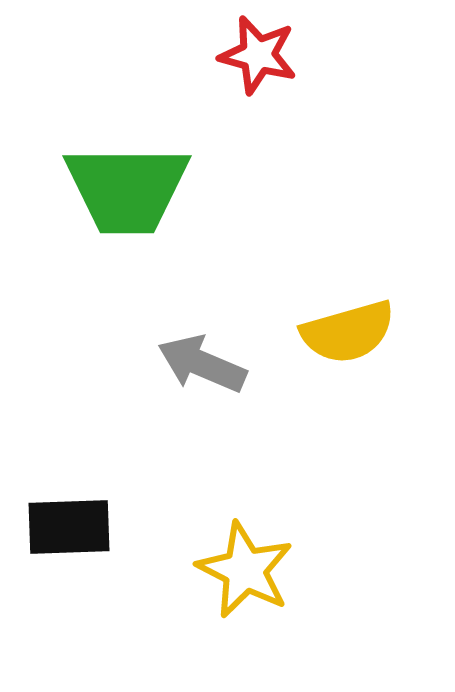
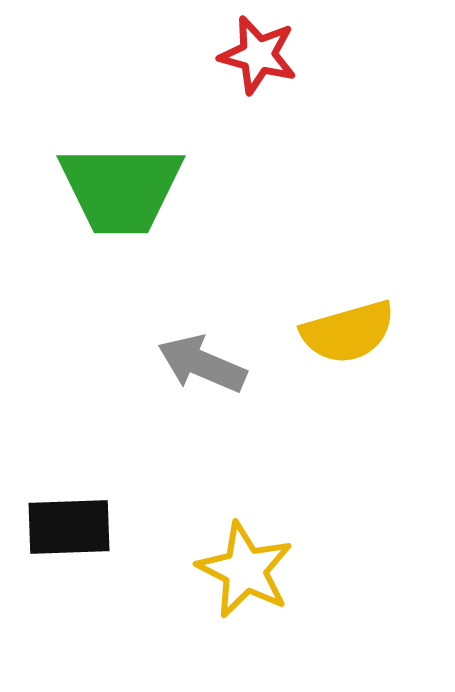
green trapezoid: moved 6 px left
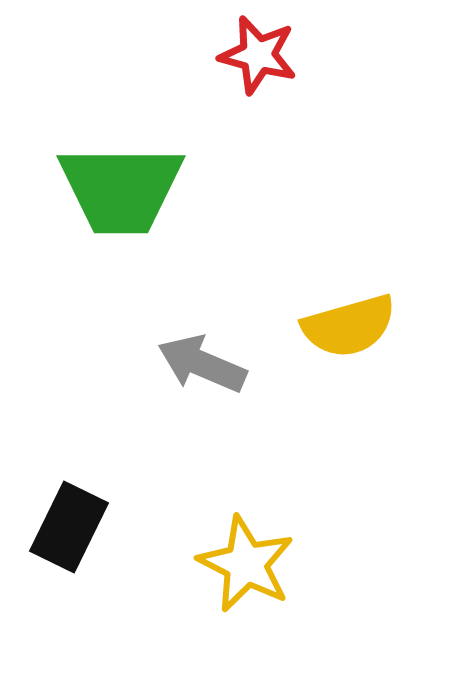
yellow semicircle: moved 1 px right, 6 px up
black rectangle: rotated 62 degrees counterclockwise
yellow star: moved 1 px right, 6 px up
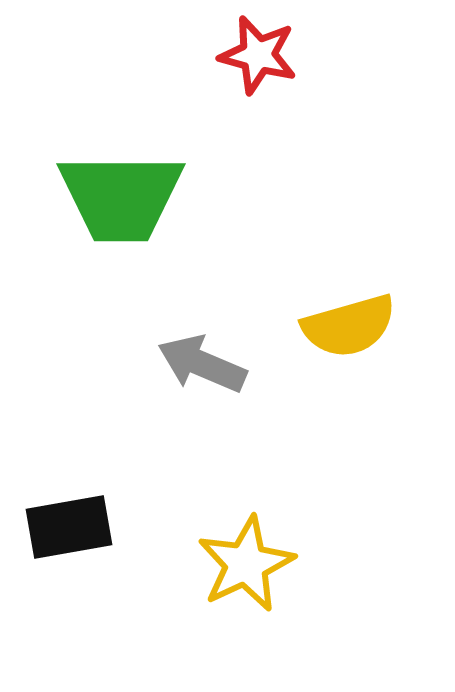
green trapezoid: moved 8 px down
black rectangle: rotated 54 degrees clockwise
yellow star: rotated 20 degrees clockwise
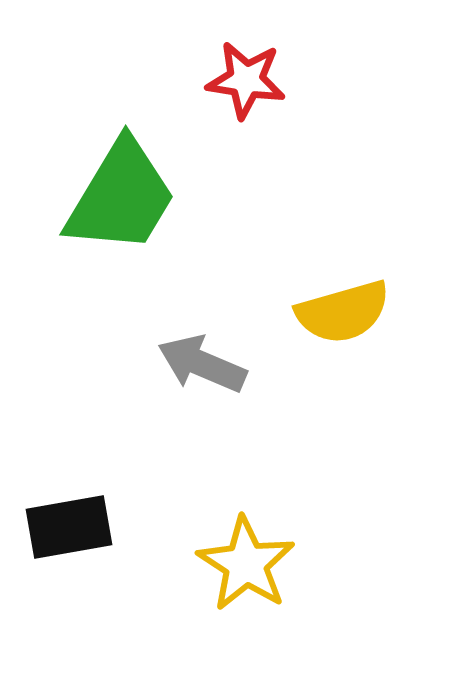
red star: moved 12 px left, 25 px down; rotated 6 degrees counterclockwise
green trapezoid: rotated 59 degrees counterclockwise
yellow semicircle: moved 6 px left, 14 px up
yellow star: rotated 14 degrees counterclockwise
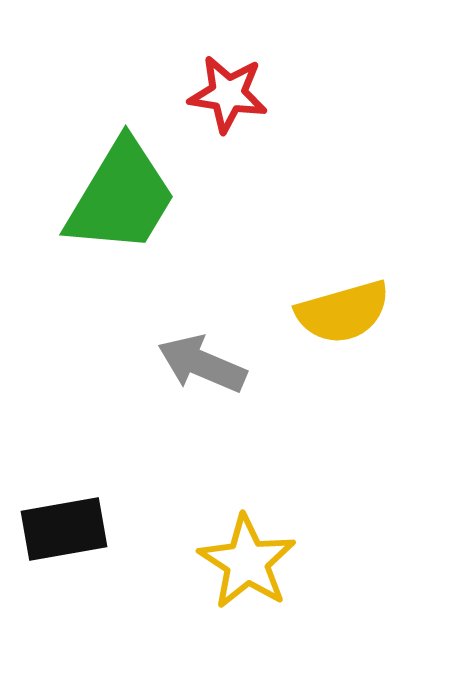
red star: moved 18 px left, 14 px down
black rectangle: moved 5 px left, 2 px down
yellow star: moved 1 px right, 2 px up
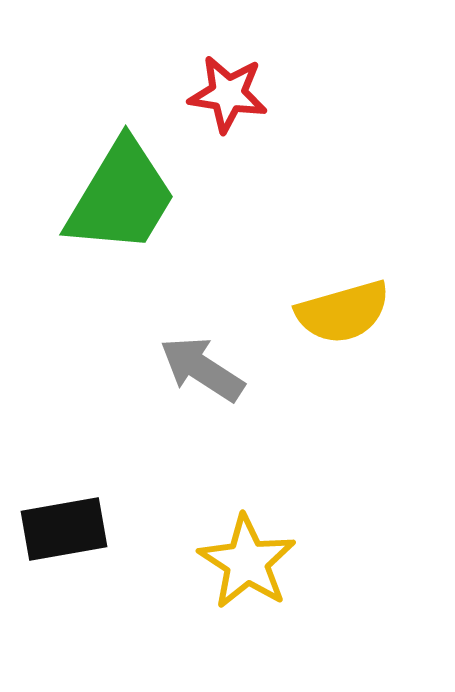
gray arrow: moved 5 px down; rotated 10 degrees clockwise
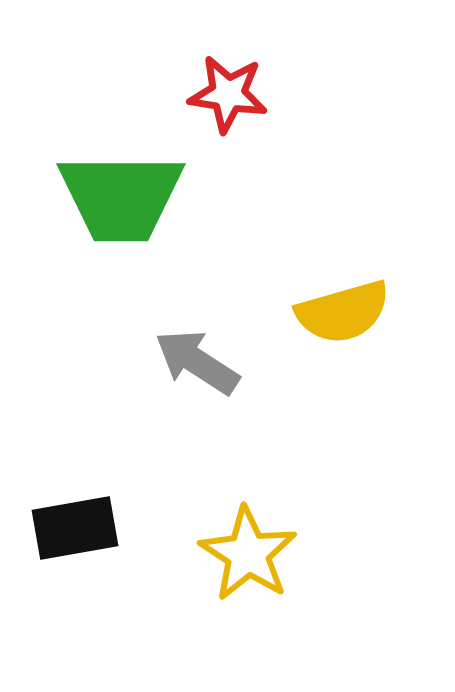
green trapezoid: rotated 59 degrees clockwise
gray arrow: moved 5 px left, 7 px up
black rectangle: moved 11 px right, 1 px up
yellow star: moved 1 px right, 8 px up
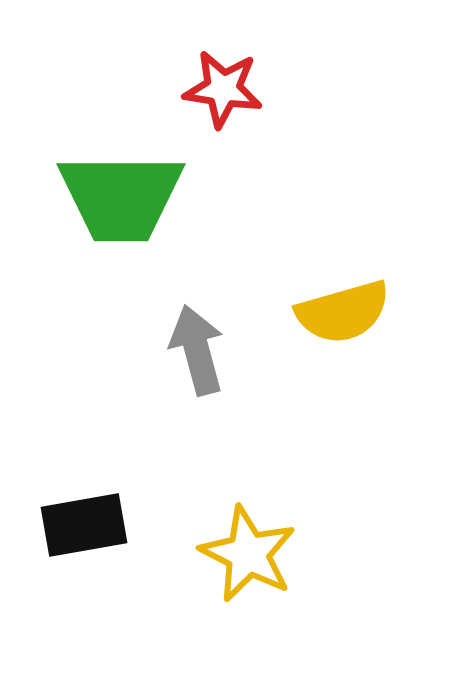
red star: moved 5 px left, 5 px up
gray arrow: moved 12 px up; rotated 42 degrees clockwise
black rectangle: moved 9 px right, 3 px up
yellow star: rotated 6 degrees counterclockwise
